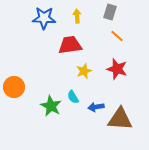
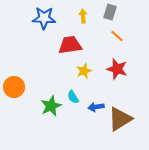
yellow arrow: moved 6 px right
green star: rotated 20 degrees clockwise
brown triangle: rotated 36 degrees counterclockwise
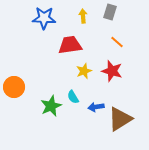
orange line: moved 6 px down
red star: moved 5 px left, 2 px down
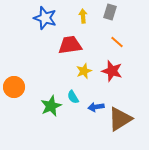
blue star: moved 1 px right; rotated 15 degrees clockwise
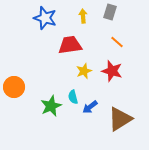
cyan semicircle: rotated 16 degrees clockwise
blue arrow: moved 6 px left; rotated 28 degrees counterclockwise
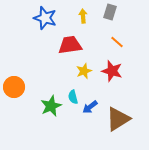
brown triangle: moved 2 px left
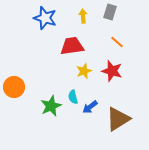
red trapezoid: moved 2 px right, 1 px down
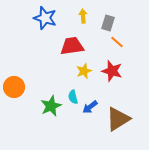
gray rectangle: moved 2 px left, 11 px down
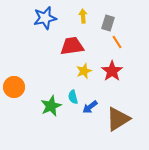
blue star: rotated 30 degrees counterclockwise
orange line: rotated 16 degrees clockwise
red star: rotated 20 degrees clockwise
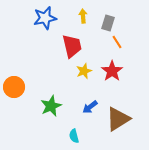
red trapezoid: rotated 85 degrees clockwise
cyan semicircle: moved 1 px right, 39 px down
